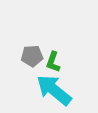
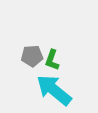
green L-shape: moved 1 px left, 2 px up
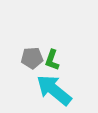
gray pentagon: moved 2 px down
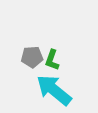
gray pentagon: moved 1 px up
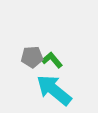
green L-shape: rotated 120 degrees clockwise
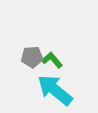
cyan arrow: moved 1 px right
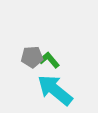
green L-shape: moved 3 px left
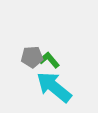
cyan arrow: moved 1 px left, 3 px up
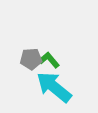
gray pentagon: moved 1 px left, 2 px down
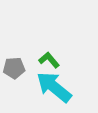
gray pentagon: moved 17 px left, 9 px down
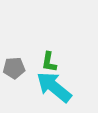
green L-shape: moved 2 px down; rotated 130 degrees counterclockwise
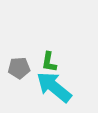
gray pentagon: moved 5 px right
